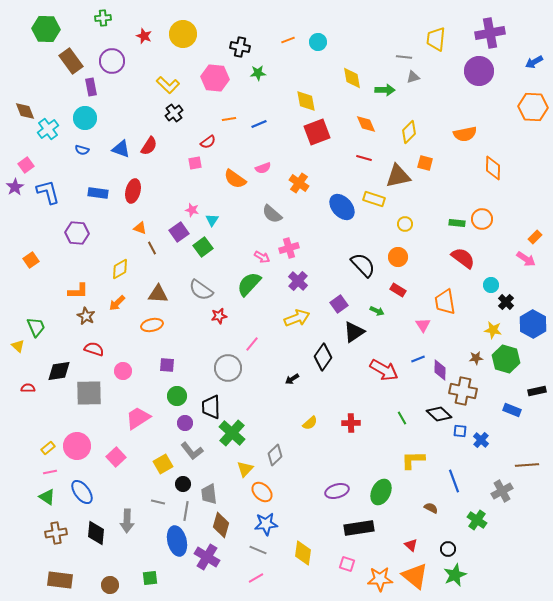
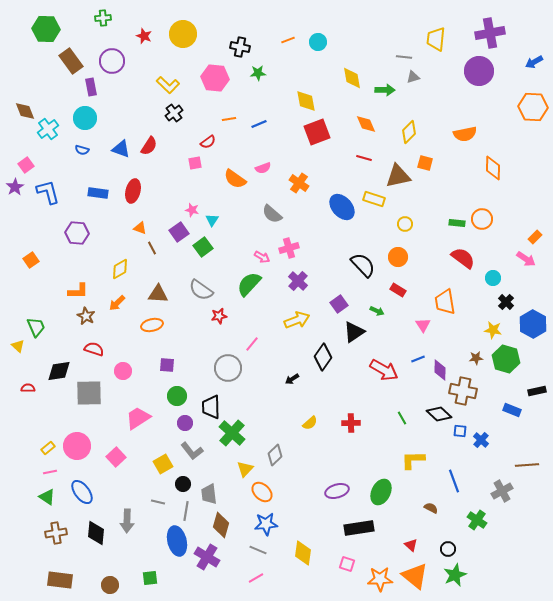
cyan circle at (491, 285): moved 2 px right, 7 px up
yellow arrow at (297, 318): moved 2 px down
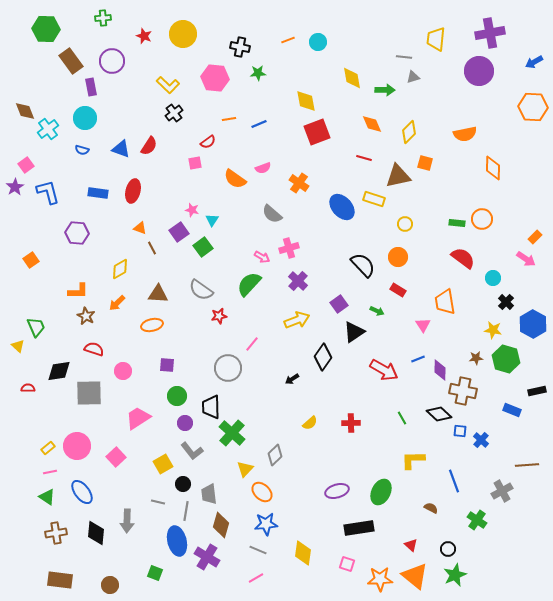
orange diamond at (366, 124): moved 6 px right
green square at (150, 578): moved 5 px right, 5 px up; rotated 28 degrees clockwise
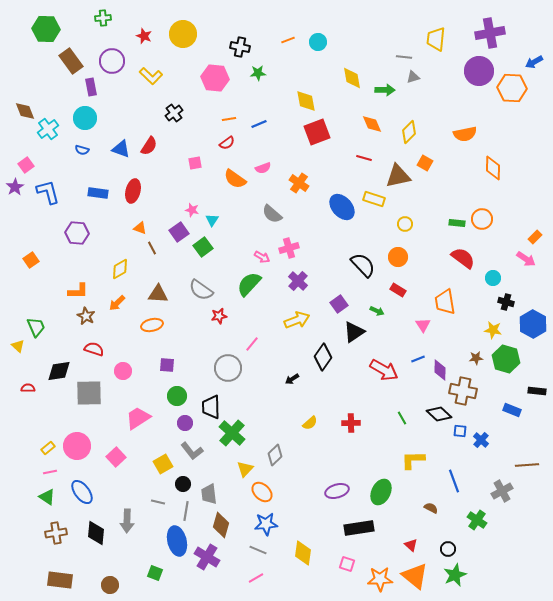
yellow L-shape at (168, 85): moved 17 px left, 9 px up
orange hexagon at (533, 107): moved 21 px left, 19 px up
red semicircle at (208, 142): moved 19 px right, 1 px down
orange square at (425, 163): rotated 14 degrees clockwise
black cross at (506, 302): rotated 28 degrees counterclockwise
black rectangle at (537, 391): rotated 18 degrees clockwise
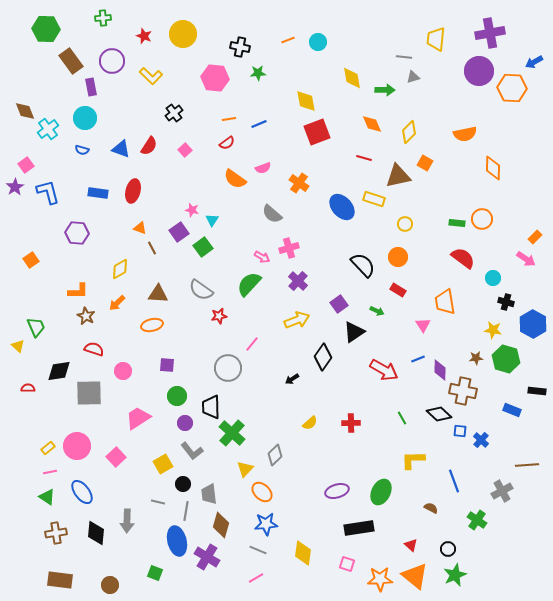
pink square at (195, 163): moved 10 px left, 13 px up; rotated 32 degrees counterclockwise
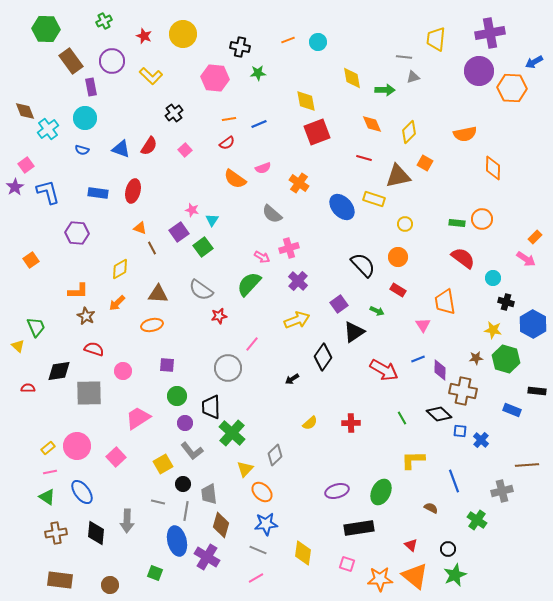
green cross at (103, 18): moved 1 px right, 3 px down; rotated 21 degrees counterclockwise
gray cross at (502, 491): rotated 15 degrees clockwise
